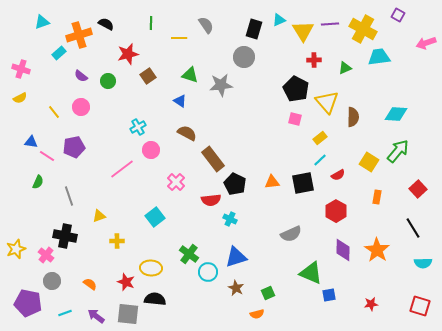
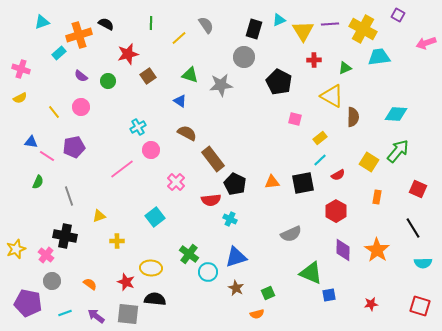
yellow line at (179, 38): rotated 42 degrees counterclockwise
black pentagon at (296, 89): moved 17 px left, 7 px up
yellow triangle at (327, 102): moved 5 px right, 6 px up; rotated 20 degrees counterclockwise
red square at (418, 189): rotated 24 degrees counterclockwise
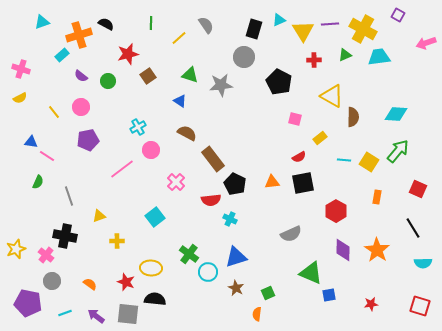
cyan rectangle at (59, 53): moved 3 px right, 2 px down
green triangle at (345, 68): moved 13 px up
purple pentagon at (74, 147): moved 14 px right, 7 px up
cyan line at (320, 160): moved 24 px right; rotated 48 degrees clockwise
red semicircle at (338, 175): moved 39 px left, 18 px up
orange semicircle at (257, 314): rotated 112 degrees clockwise
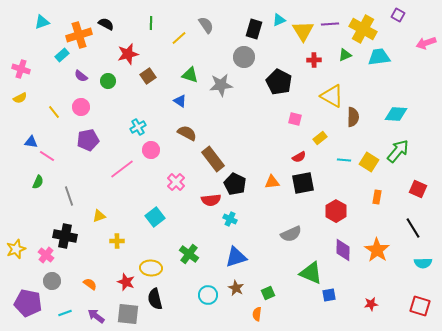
cyan circle at (208, 272): moved 23 px down
black semicircle at (155, 299): rotated 110 degrees counterclockwise
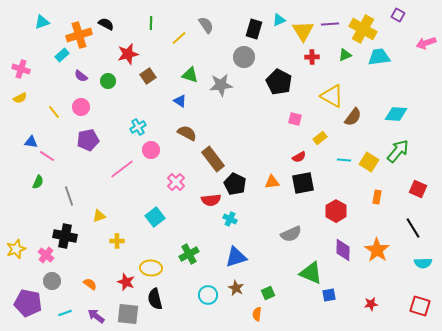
red cross at (314, 60): moved 2 px left, 3 px up
brown semicircle at (353, 117): rotated 36 degrees clockwise
green cross at (189, 254): rotated 24 degrees clockwise
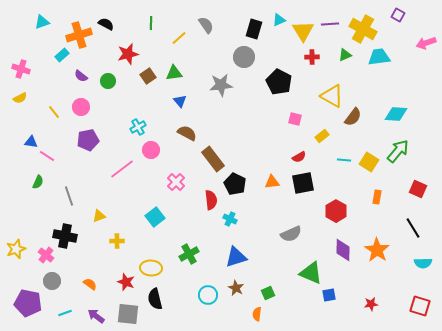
green triangle at (190, 75): moved 16 px left, 2 px up; rotated 24 degrees counterclockwise
blue triangle at (180, 101): rotated 16 degrees clockwise
yellow rectangle at (320, 138): moved 2 px right, 2 px up
red semicircle at (211, 200): rotated 90 degrees counterclockwise
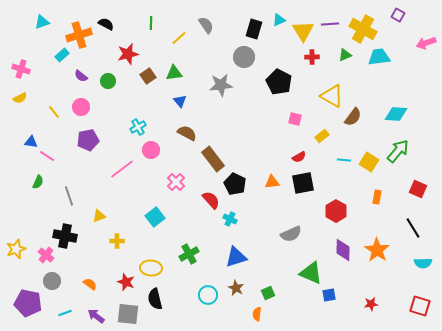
red semicircle at (211, 200): rotated 36 degrees counterclockwise
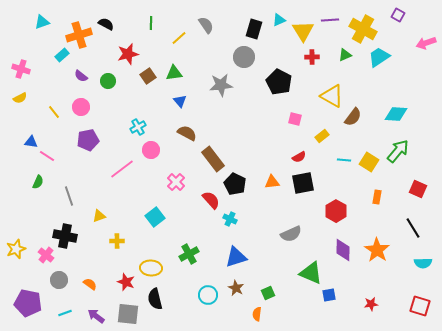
purple line at (330, 24): moved 4 px up
cyan trapezoid at (379, 57): rotated 25 degrees counterclockwise
gray circle at (52, 281): moved 7 px right, 1 px up
